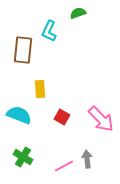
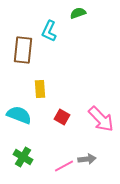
gray arrow: rotated 90 degrees clockwise
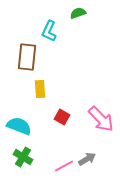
brown rectangle: moved 4 px right, 7 px down
cyan semicircle: moved 11 px down
gray arrow: rotated 24 degrees counterclockwise
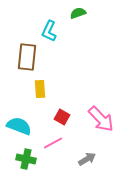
green cross: moved 3 px right, 2 px down; rotated 18 degrees counterclockwise
pink line: moved 11 px left, 23 px up
